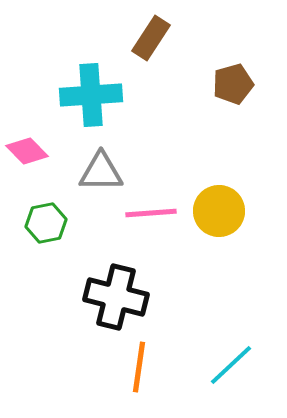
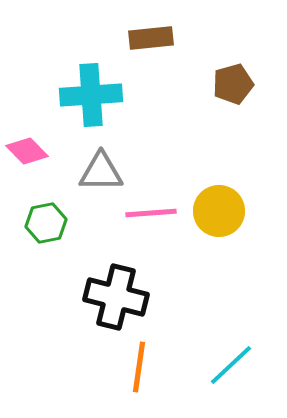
brown rectangle: rotated 51 degrees clockwise
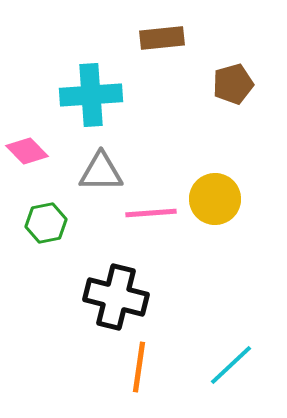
brown rectangle: moved 11 px right
yellow circle: moved 4 px left, 12 px up
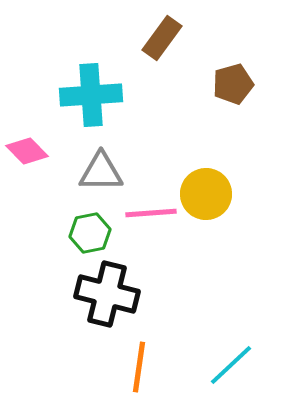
brown rectangle: rotated 48 degrees counterclockwise
yellow circle: moved 9 px left, 5 px up
green hexagon: moved 44 px right, 10 px down
black cross: moved 9 px left, 3 px up
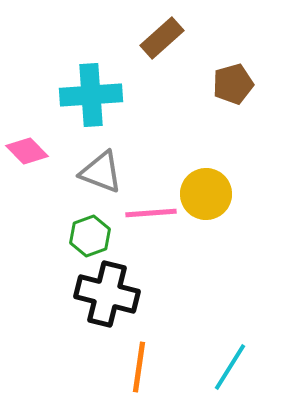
brown rectangle: rotated 12 degrees clockwise
gray triangle: rotated 21 degrees clockwise
green hexagon: moved 3 px down; rotated 9 degrees counterclockwise
cyan line: moved 1 px left, 2 px down; rotated 15 degrees counterclockwise
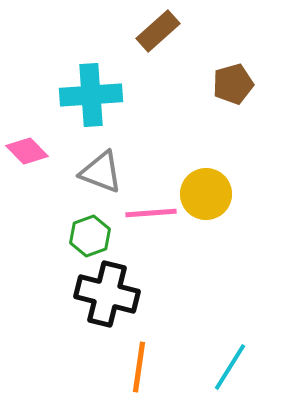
brown rectangle: moved 4 px left, 7 px up
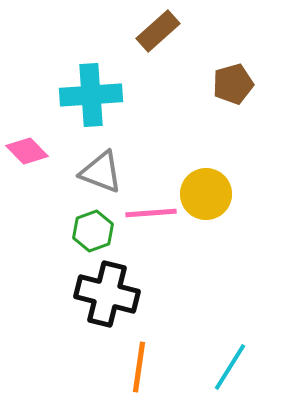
green hexagon: moved 3 px right, 5 px up
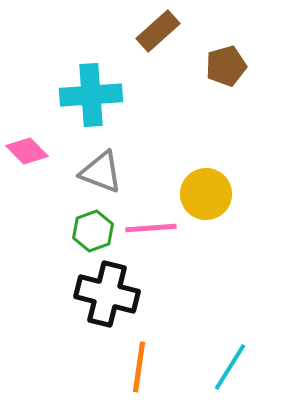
brown pentagon: moved 7 px left, 18 px up
pink line: moved 15 px down
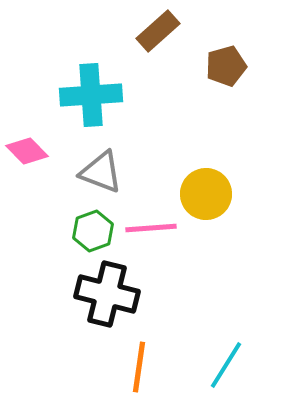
cyan line: moved 4 px left, 2 px up
